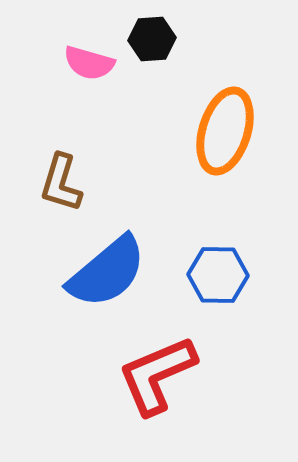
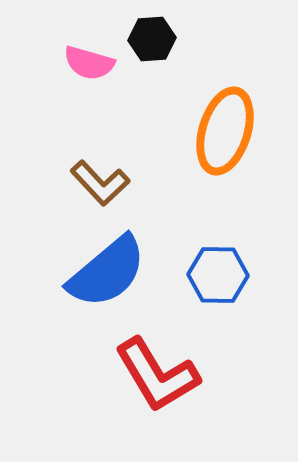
brown L-shape: moved 39 px right; rotated 60 degrees counterclockwise
red L-shape: rotated 98 degrees counterclockwise
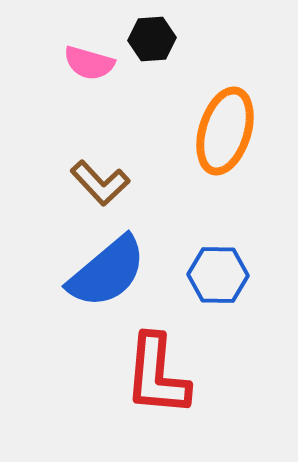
red L-shape: rotated 36 degrees clockwise
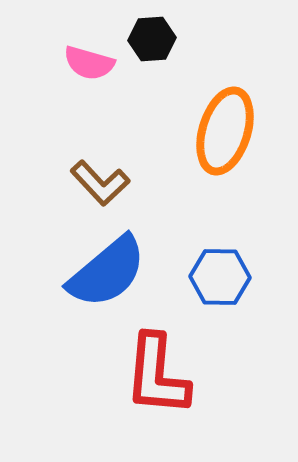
blue hexagon: moved 2 px right, 2 px down
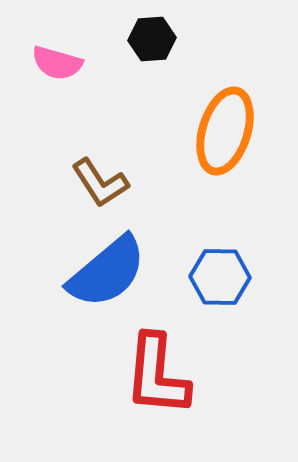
pink semicircle: moved 32 px left
brown L-shape: rotated 10 degrees clockwise
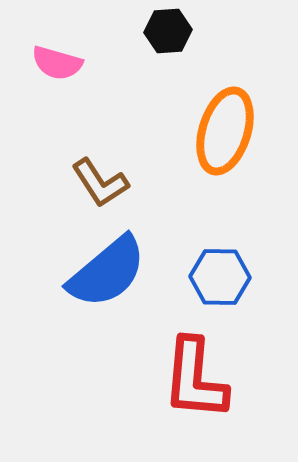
black hexagon: moved 16 px right, 8 px up
red L-shape: moved 38 px right, 4 px down
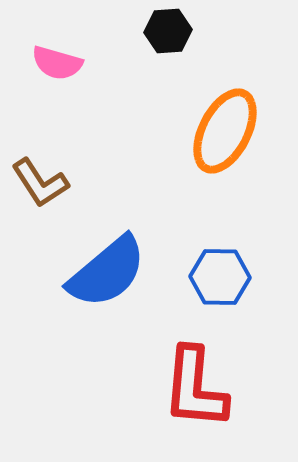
orange ellipse: rotated 10 degrees clockwise
brown L-shape: moved 60 px left
red L-shape: moved 9 px down
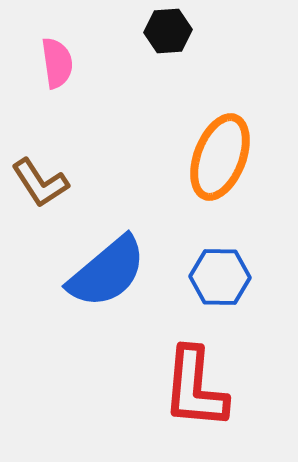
pink semicircle: rotated 114 degrees counterclockwise
orange ellipse: moved 5 px left, 26 px down; rotated 6 degrees counterclockwise
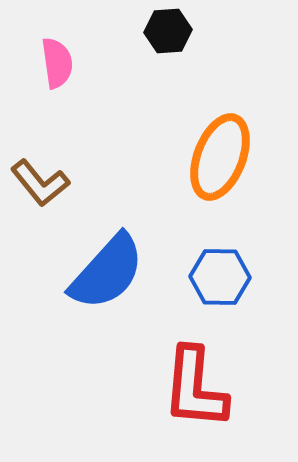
brown L-shape: rotated 6 degrees counterclockwise
blue semicircle: rotated 8 degrees counterclockwise
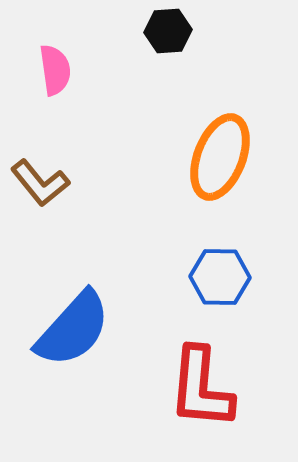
pink semicircle: moved 2 px left, 7 px down
blue semicircle: moved 34 px left, 57 px down
red L-shape: moved 6 px right
